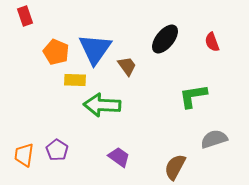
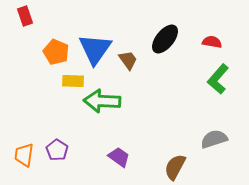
red semicircle: rotated 120 degrees clockwise
brown trapezoid: moved 1 px right, 6 px up
yellow rectangle: moved 2 px left, 1 px down
green L-shape: moved 25 px right, 17 px up; rotated 40 degrees counterclockwise
green arrow: moved 4 px up
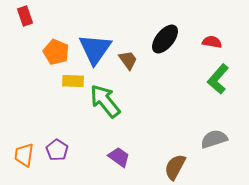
green arrow: moved 3 px right; rotated 48 degrees clockwise
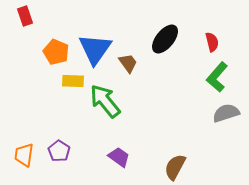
red semicircle: rotated 66 degrees clockwise
brown trapezoid: moved 3 px down
green L-shape: moved 1 px left, 2 px up
gray semicircle: moved 12 px right, 26 px up
purple pentagon: moved 2 px right, 1 px down
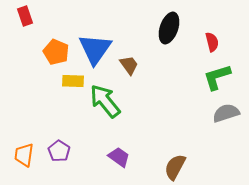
black ellipse: moved 4 px right, 11 px up; rotated 20 degrees counterclockwise
brown trapezoid: moved 1 px right, 2 px down
green L-shape: rotated 32 degrees clockwise
